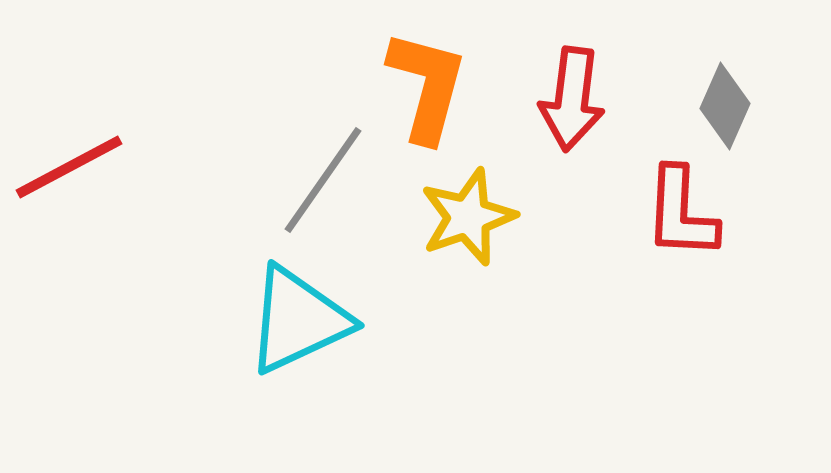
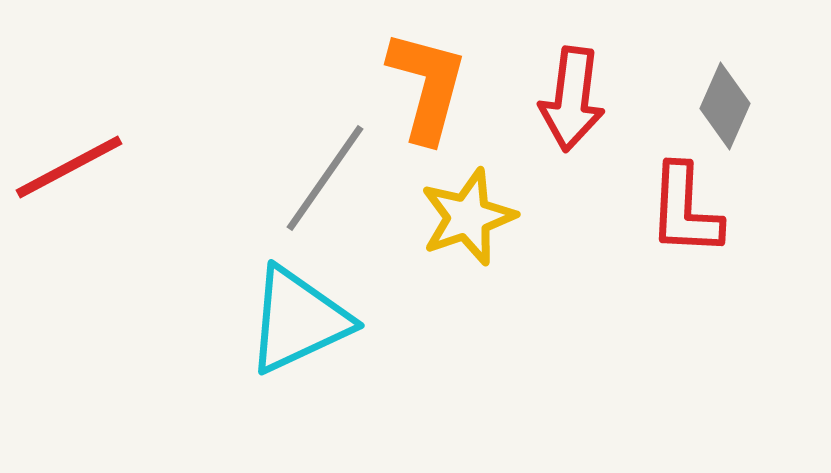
gray line: moved 2 px right, 2 px up
red L-shape: moved 4 px right, 3 px up
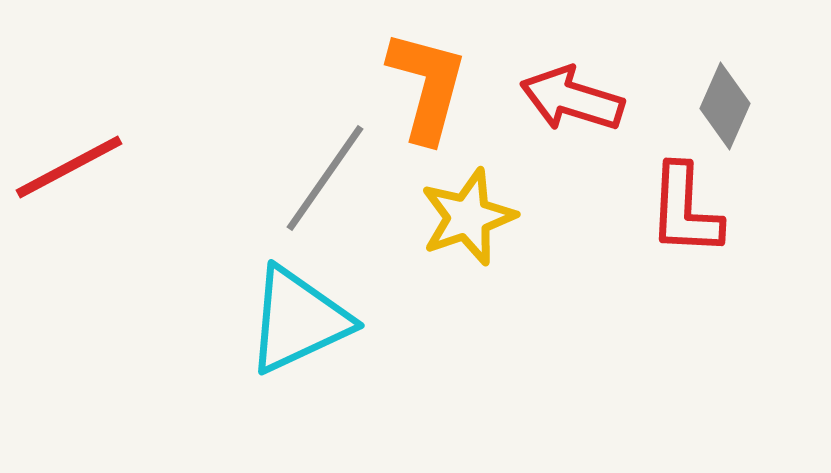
red arrow: rotated 100 degrees clockwise
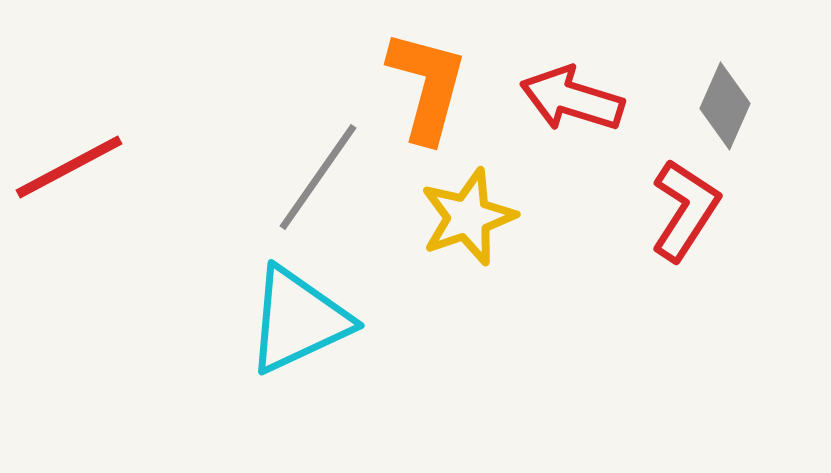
gray line: moved 7 px left, 1 px up
red L-shape: rotated 150 degrees counterclockwise
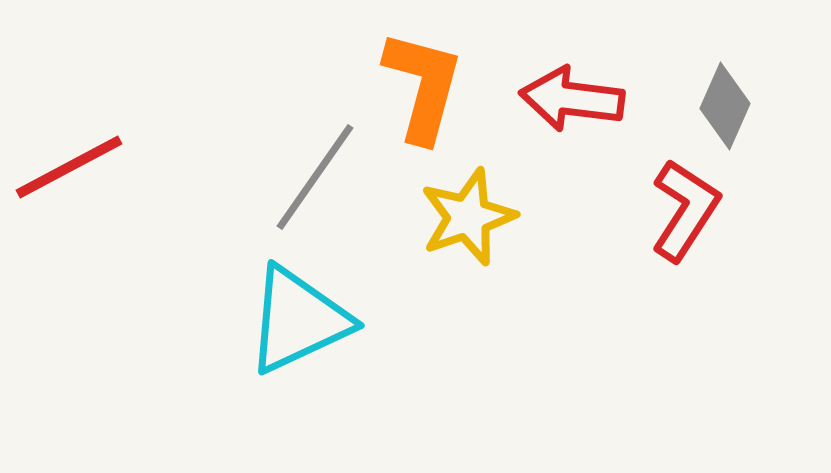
orange L-shape: moved 4 px left
red arrow: rotated 10 degrees counterclockwise
gray line: moved 3 px left
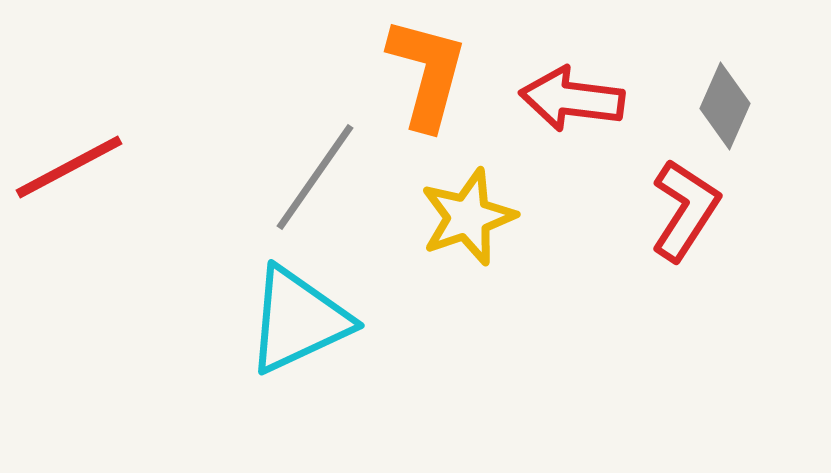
orange L-shape: moved 4 px right, 13 px up
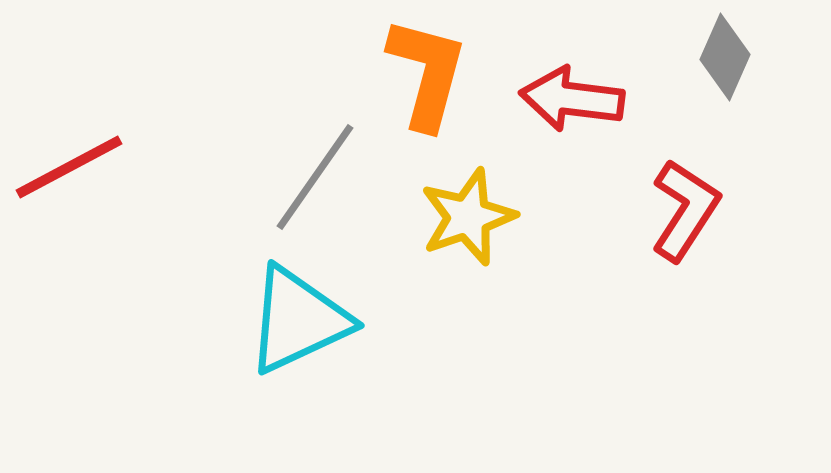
gray diamond: moved 49 px up
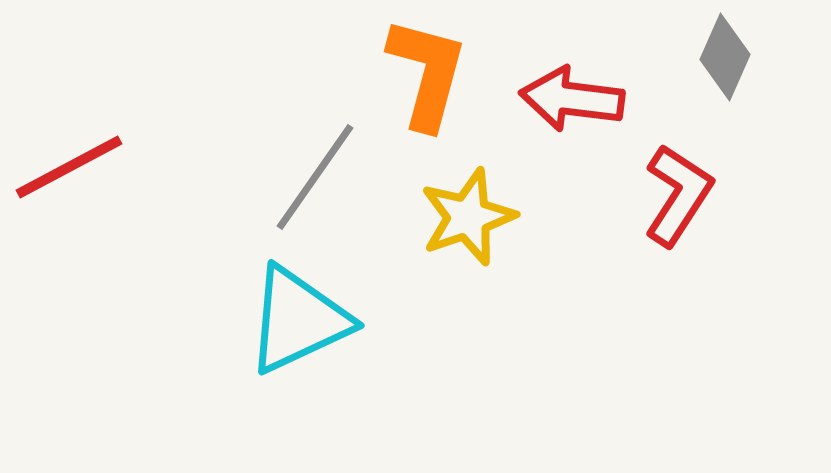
red L-shape: moved 7 px left, 15 px up
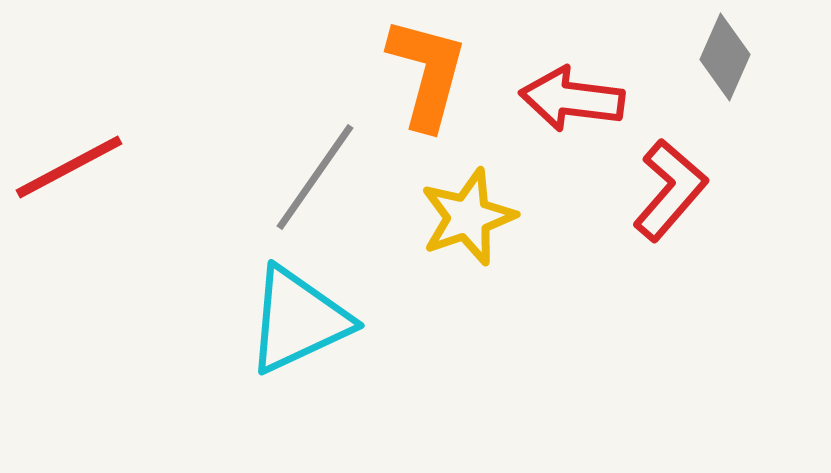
red L-shape: moved 8 px left, 5 px up; rotated 8 degrees clockwise
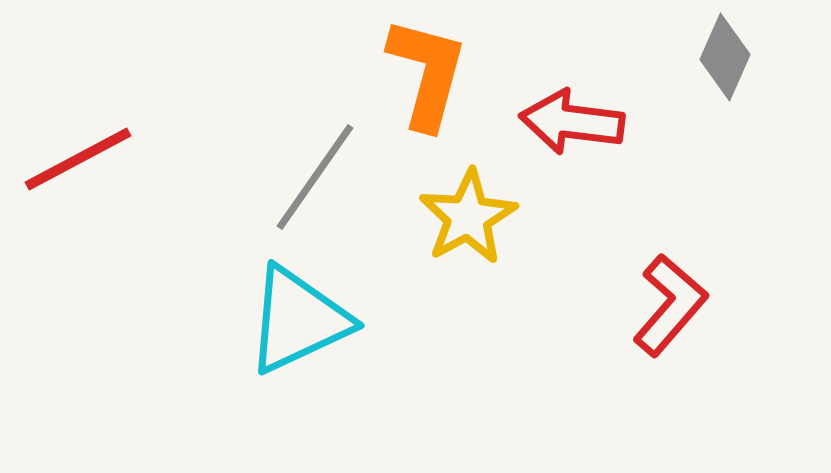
red arrow: moved 23 px down
red line: moved 9 px right, 8 px up
red L-shape: moved 115 px down
yellow star: rotated 10 degrees counterclockwise
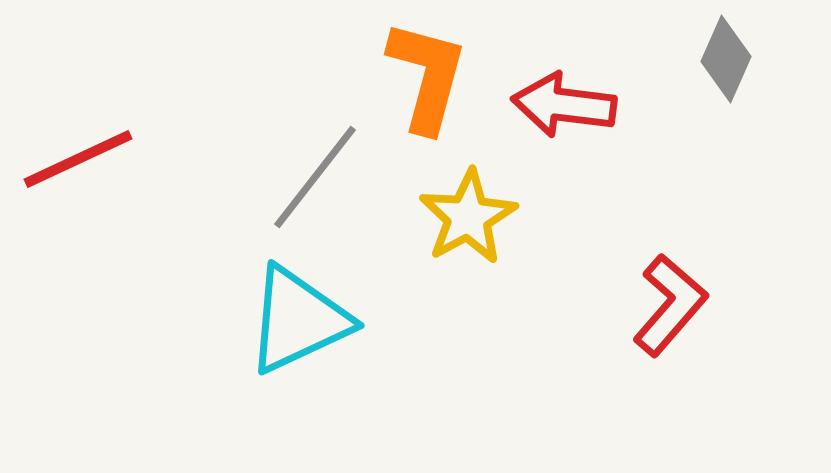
gray diamond: moved 1 px right, 2 px down
orange L-shape: moved 3 px down
red arrow: moved 8 px left, 17 px up
red line: rotated 3 degrees clockwise
gray line: rotated 3 degrees clockwise
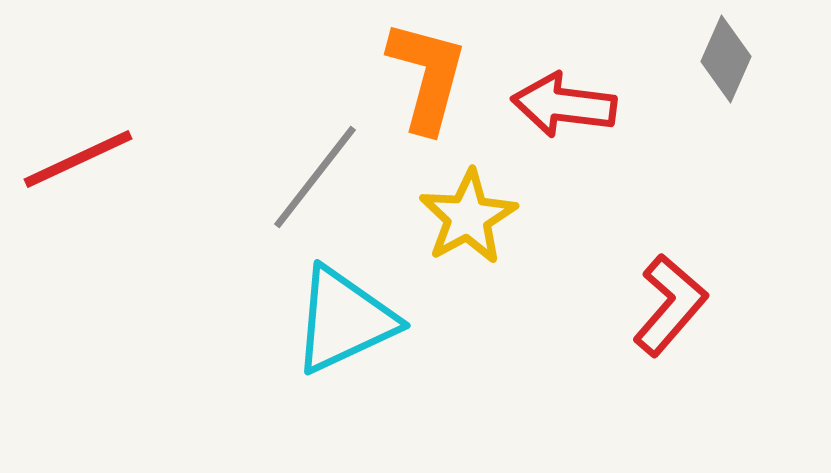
cyan triangle: moved 46 px right
